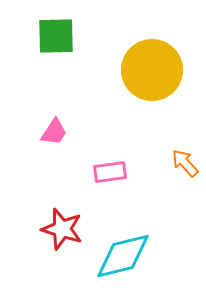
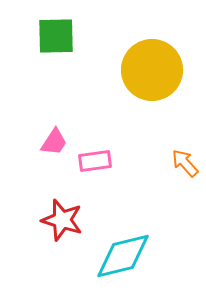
pink trapezoid: moved 10 px down
pink rectangle: moved 15 px left, 11 px up
red star: moved 9 px up
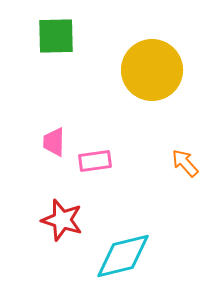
pink trapezoid: rotated 148 degrees clockwise
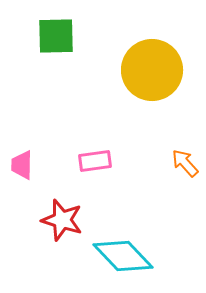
pink trapezoid: moved 32 px left, 23 px down
cyan diamond: rotated 60 degrees clockwise
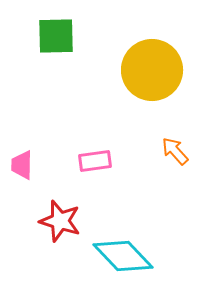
orange arrow: moved 10 px left, 12 px up
red star: moved 2 px left, 1 px down
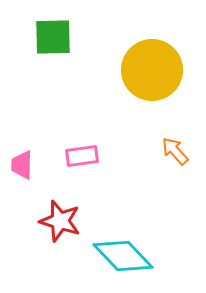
green square: moved 3 px left, 1 px down
pink rectangle: moved 13 px left, 5 px up
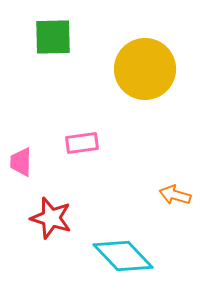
yellow circle: moved 7 px left, 1 px up
orange arrow: moved 44 px down; rotated 32 degrees counterclockwise
pink rectangle: moved 13 px up
pink trapezoid: moved 1 px left, 3 px up
red star: moved 9 px left, 3 px up
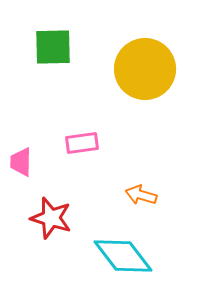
green square: moved 10 px down
orange arrow: moved 34 px left
cyan diamond: rotated 6 degrees clockwise
